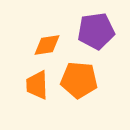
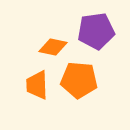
orange diamond: moved 6 px right, 2 px down; rotated 20 degrees clockwise
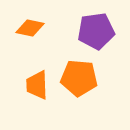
orange diamond: moved 23 px left, 19 px up
orange pentagon: moved 2 px up
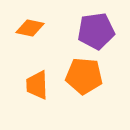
orange pentagon: moved 5 px right, 2 px up
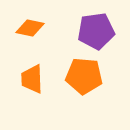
orange trapezoid: moved 5 px left, 6 px up
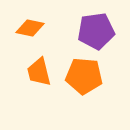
orange trapezoid: moved 7 px right, 7 px up; rotated 12 degrees counterclockwise
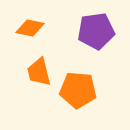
orange pentagon: moved 6 px left, 14 px down
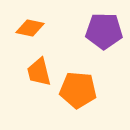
purple pentagon: moved 8 px right; rotated 9 degrees clockwise
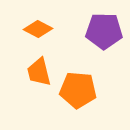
orange diamond: moved 8 px right, 1 px down; rotated 16 degrees clockwise
